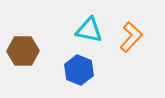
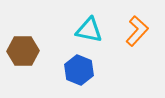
orange L-shape: moved 6 px right, 6 px up
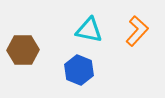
brown hexagon: moved 1 px up
